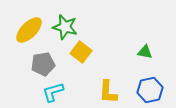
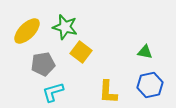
yellow ellipse: moved 2 px left, 1 px down
blue hexagon: moved 5 px up
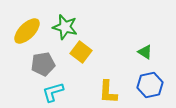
green triangle: rotated 21 degrees clockwise
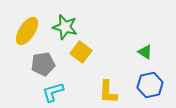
yellow ellipse: rotated 12 degrees counterclockwise
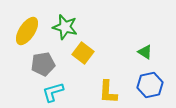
yellow square: moved 2 px right, 1 px down
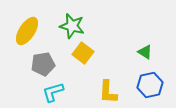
green star: moved 7 px right, 1 px up
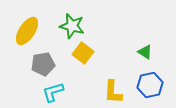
yellow L-shape: moved 5 px right
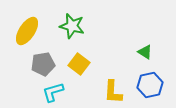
yellow square: moved 4 px left, 11 px down
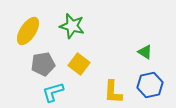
yellow ellipse: moved 1 px right
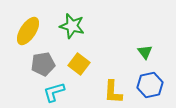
green triangle: rotated 21 degrees clockwise
cyan L-shape: moved 1 px right
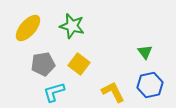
yellow ellipse: moved 3 px up; rotated 8 degrees clockwise
yellow L-shape: rotated 150 degrees clockwise
